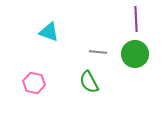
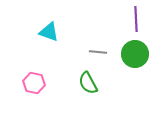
green semicircle: moved 1 px left, 1 px down
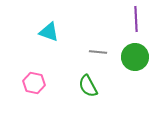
green circle: moved 3 px down
green semicircle: moved 3 px down
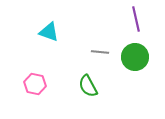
purple line: rotated 10 degrees counterclockwise
gray line: moved 2 px right
pink hexagon: moved 1 px right, 1 px down
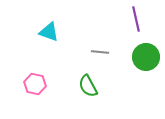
green circle: moved 11 px right
